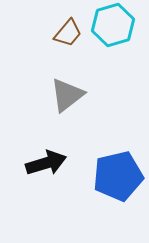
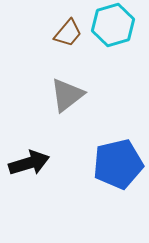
black arrow: moved 17 px left
blue pentagon: moved 12 px up
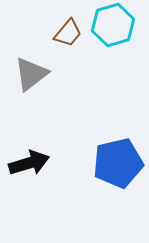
gray triangle: moved 36 px left, 21 px up
blue pentagon: moved 1 px up
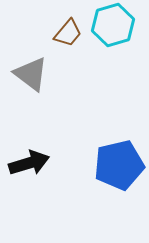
gray triangle: rotated 45 degrees counterclockwise
blue pentagon: moved 1 px right, 2 px down
